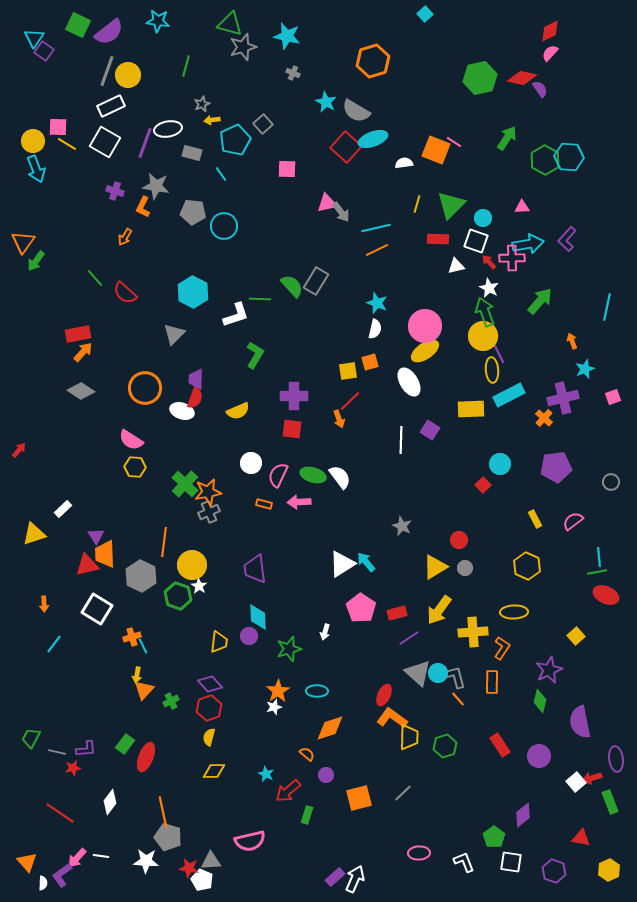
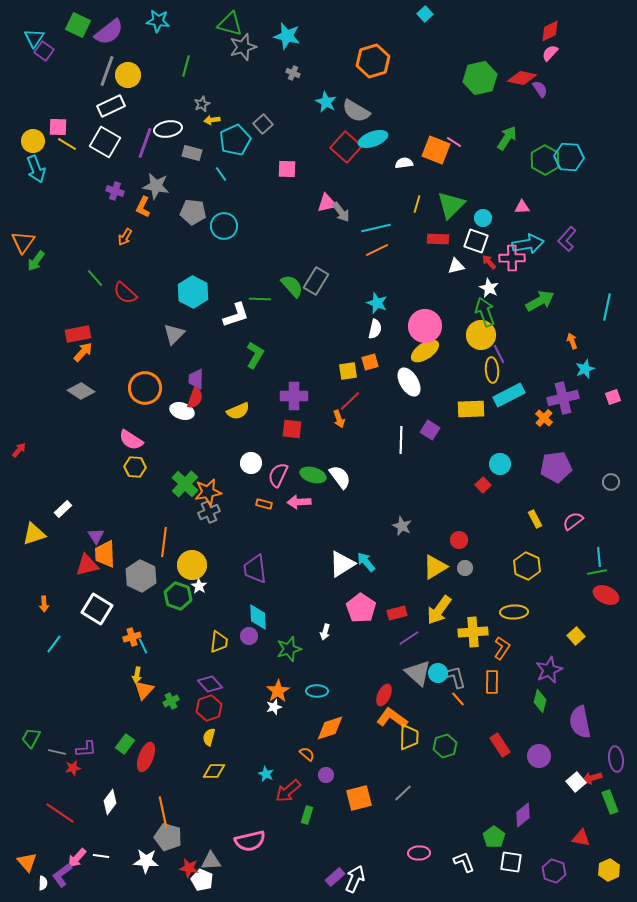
green arrow at (540, 301): rotated 20 degrees clockwise
yellow circle at (483, 336): moved 2 px left, 1 px up
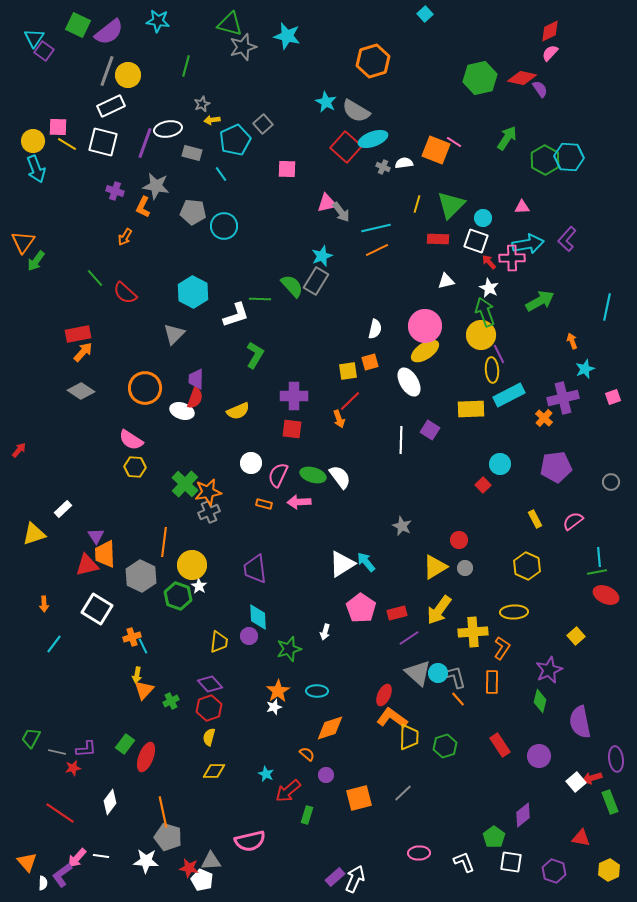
gray cross at (293, 73): moved 90 px right, 94 px down
white square at (105, 142): moved 2 px left; rotated 16 degrees counterclockwise
white triangle at (456, 266): moved 10 px left, 15 px down
cyan star at (377, 303): moved 55 px left, 47 px up; rotated 30 degrees clockwise
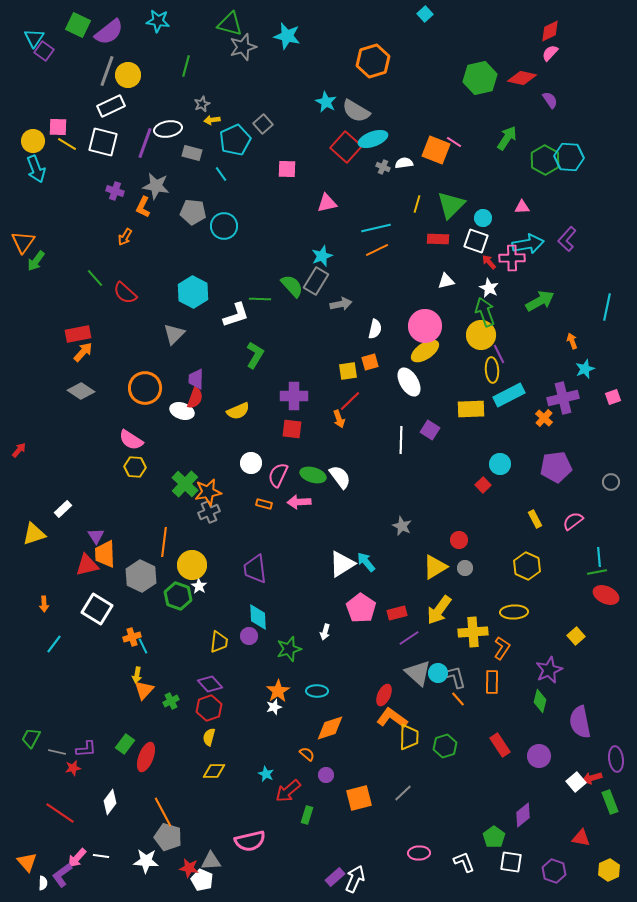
purple semicircle at (540, 89): moved 10 px right, 11 px down
gray arrow at (341, 212): moved 92 px down; rotated 65 degrees counterclockwise
orange line at (163, 812): rotated 16 degrees counterclockwise
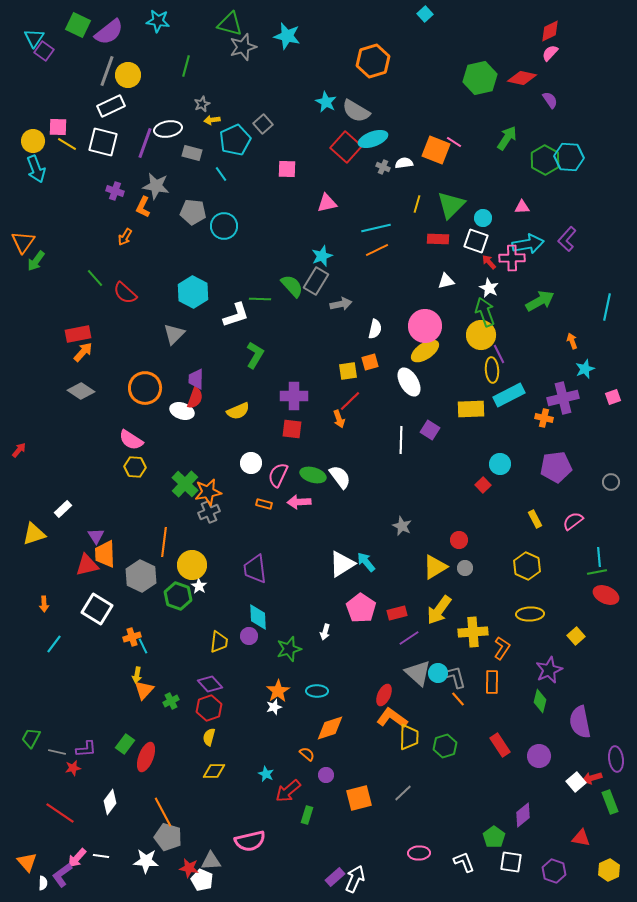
orange cross at (544, 418): rotated 30 degrees counterclockwise
yellow ellipse at (514, 612): moved 16 px right, 2 px down
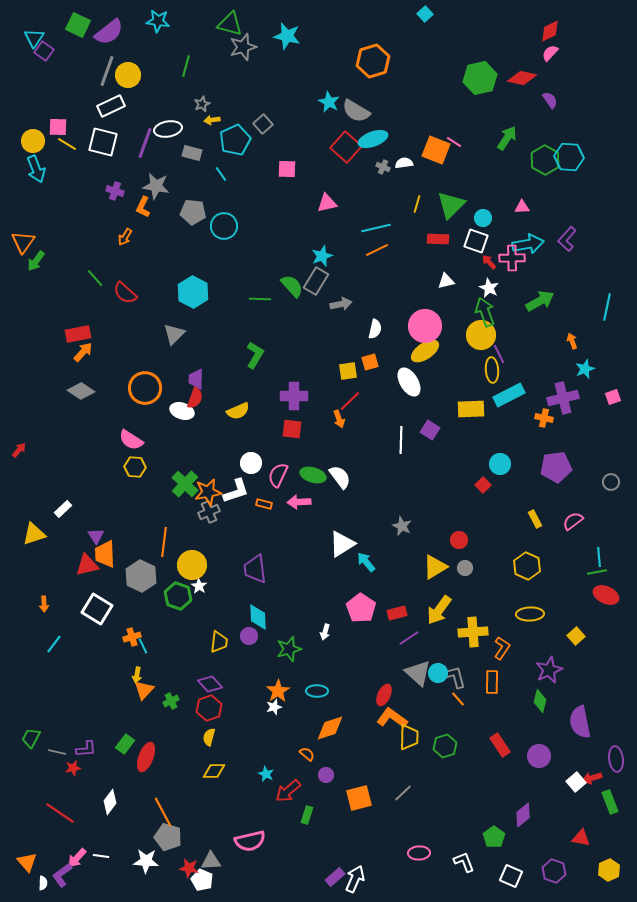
cyan star at (326, 102): moved 3 px right
white L-shape at (236, 315): moved 176 px down
white triangle at (342, 564): moved 20 px up
white square at (511, 862): moved 14 px down; rotated 15 degrees clockwise
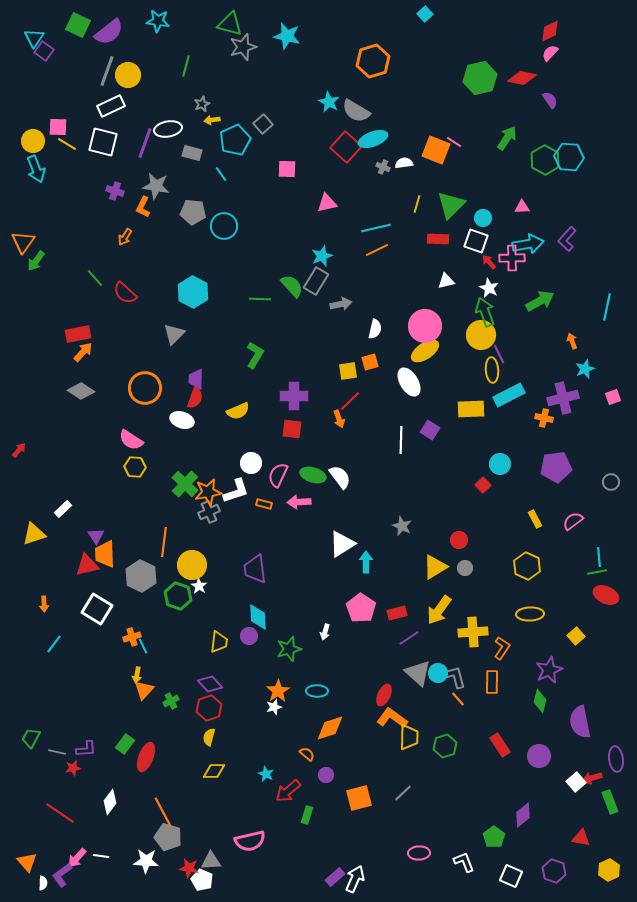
white ellipse at (182, 411): moved 9 px down
cyan arrow at (366, 562): rotated 40 degrees clockwise
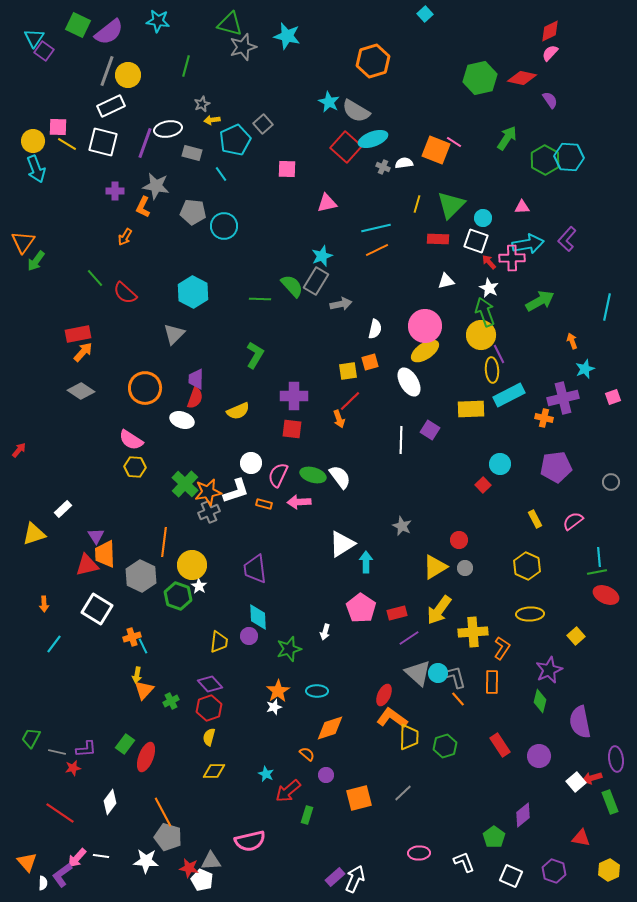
purple cross at (115, 191): rotated 18 degrees counterclockwise
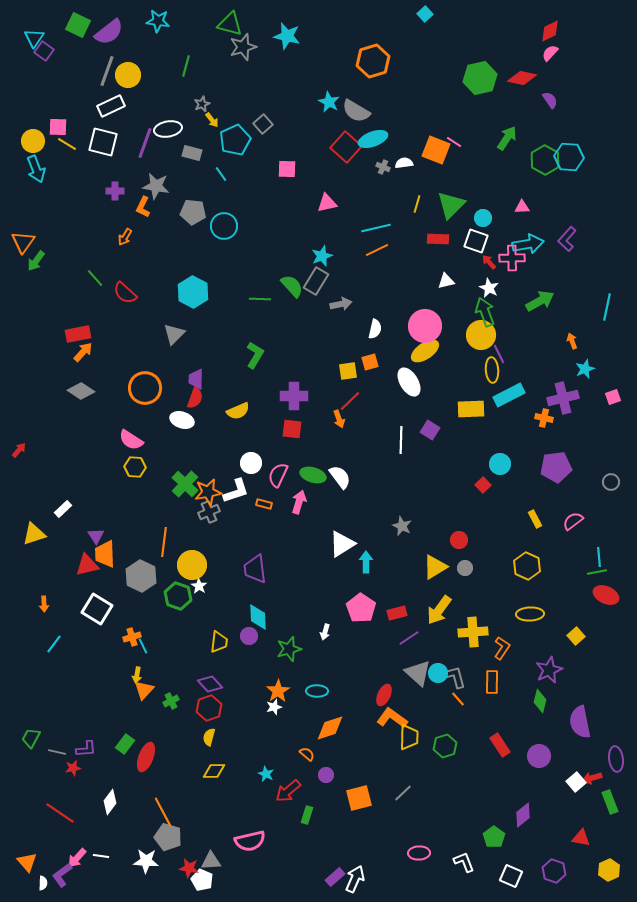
yellow arrow at (212, 120): rotated 119 degrees counterclockwise
pink arrow at (299, 502): rotated 110 degrees clockwise
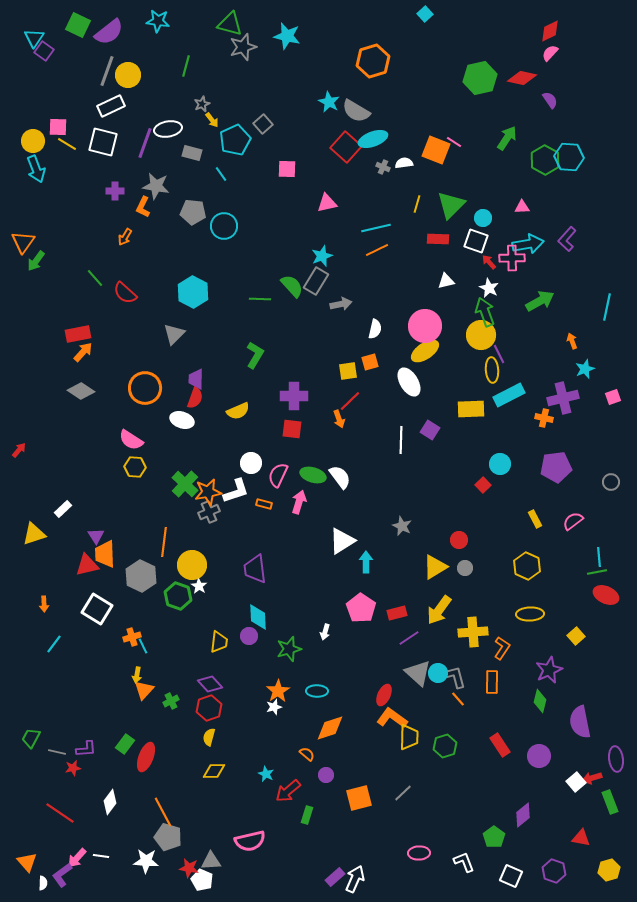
white triangle at (342, 544): moved 3 px up
yellow hexagon at (609, 870): rotated 10 degrees clockwise
